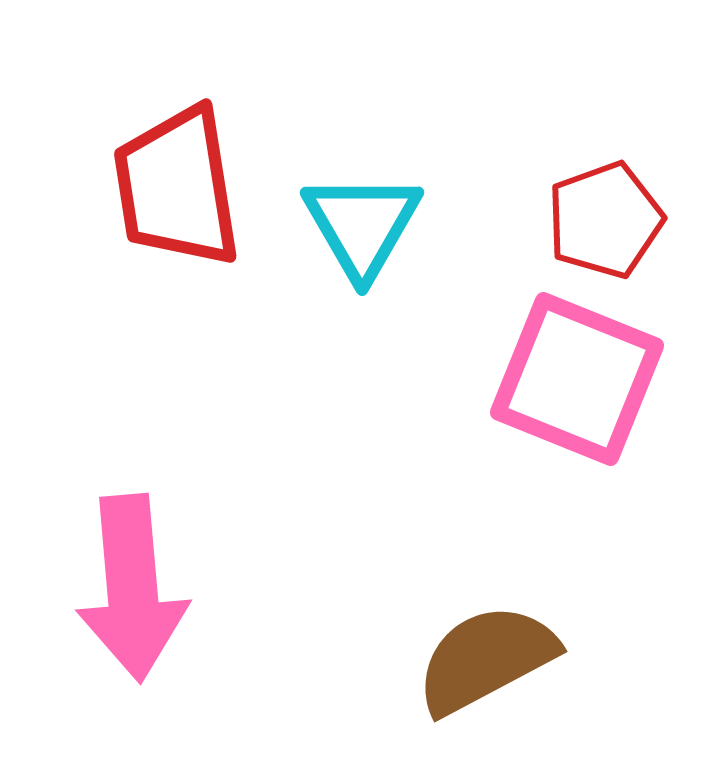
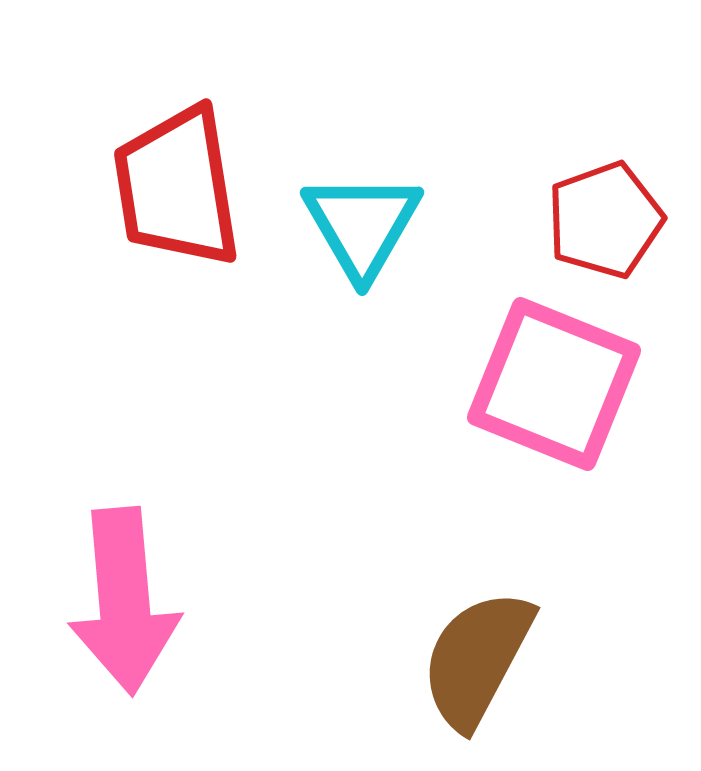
pink square: moved 23 px left, 5 px down
pink arrow: moved 8 px left, 13 px down
brown semicircle: moved 9 px left; rotated 34 degrees counterclockwise
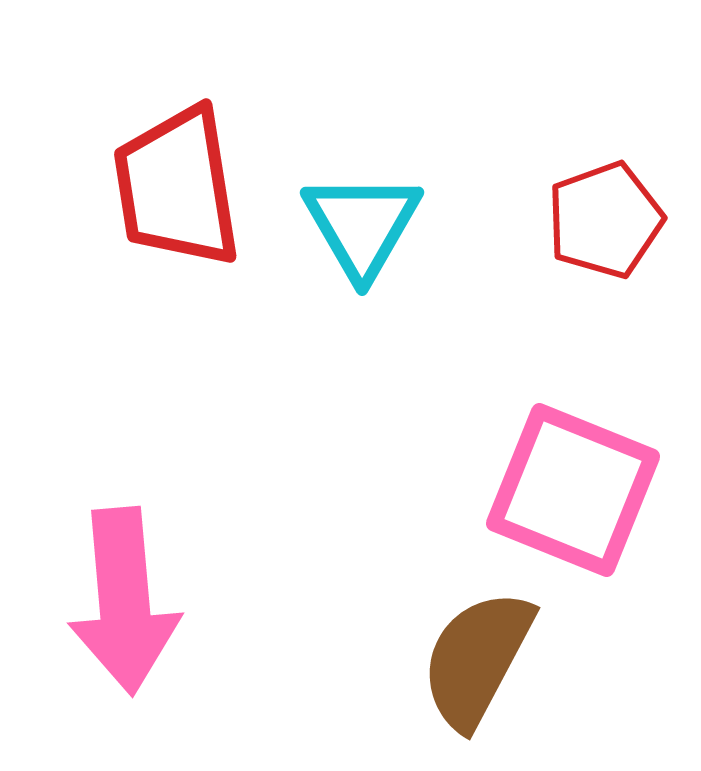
pink square: moved 19 px right, 106 px down
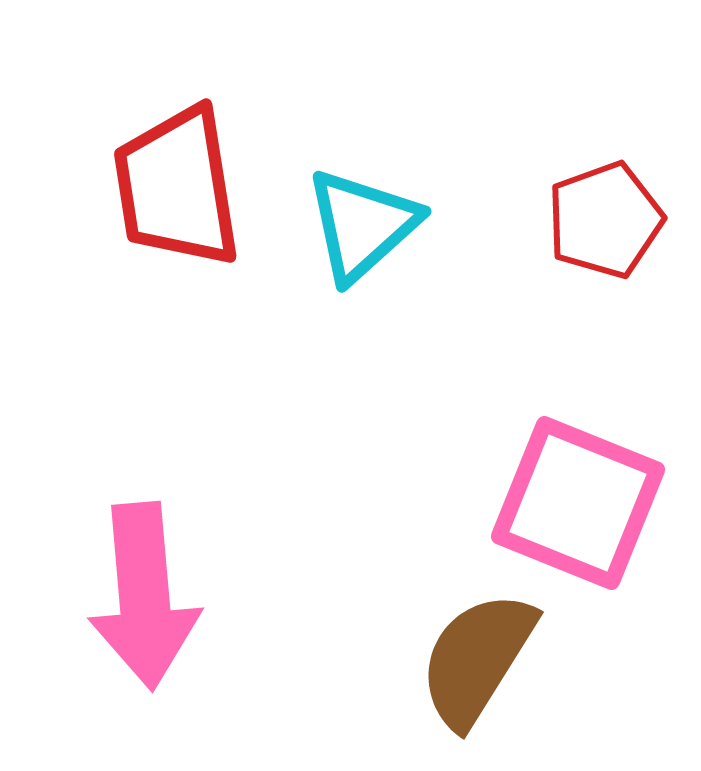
cyan triangle: rotated 18 degrees clockwise
pink square: moved 5 px right, 13 px down
pink arrow: moved 20 px right, 5 px up
brown semicircle: rotated 4 degrees clockwise
